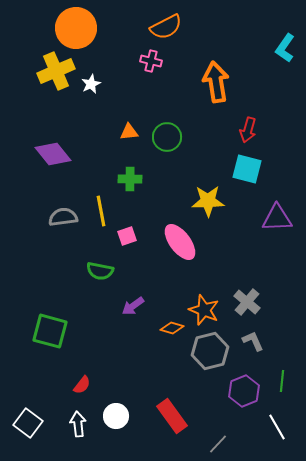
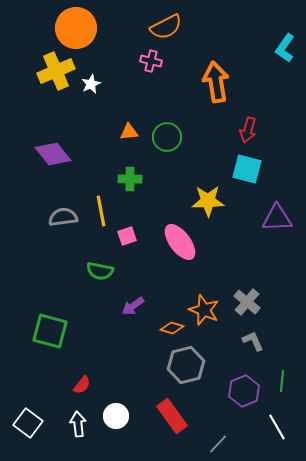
gray hexagon: moved 24 px left, 14 px down
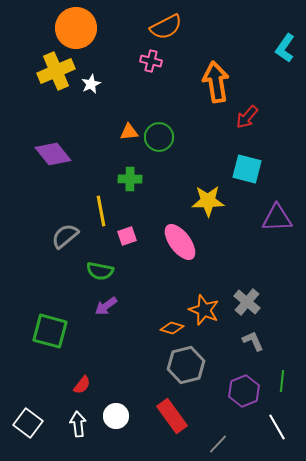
red arrow: moved 1 px left, 13 px up; rotated 25 degrees clockwise
green circle: moved 8 px left
gray semicircle: moved 2 px right, 19 px down; rotated 32 degrees counterclockwise
purple arrow: moved 27 px left
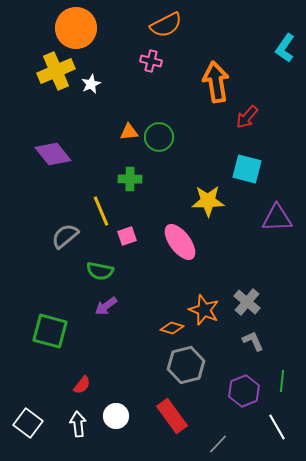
orange semicircle: moved 2 px up
yellow line: rotated 12 degrees counterclockwise
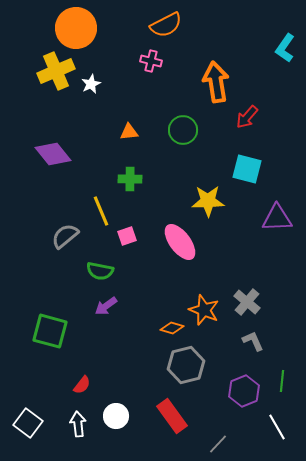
green circle: moved 24 px right, 7 px up
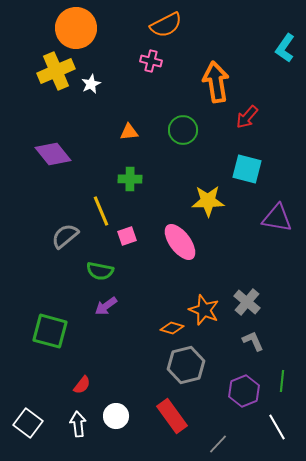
purple triangle: rotated 12 degrees clockwise
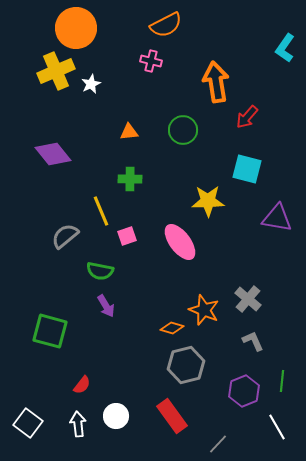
gray cross: moved 1 px right, 3 px up
purple arrow: rotated 85 degrees counterclockwise
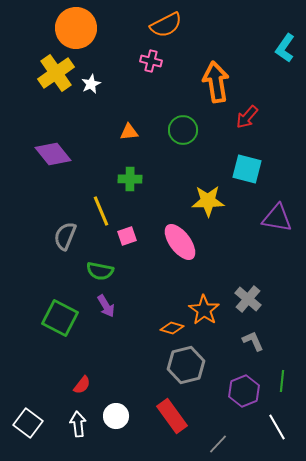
yellow cross: moved 2 px down; rotated 12 degrees counterclockwise
gray semicircle: rotated 28 degrees counterclockwise
orange star: rotated 12 degrees clockwise
green square: moved 10 px right, 13 px up; rotated 12 degrees clockwise
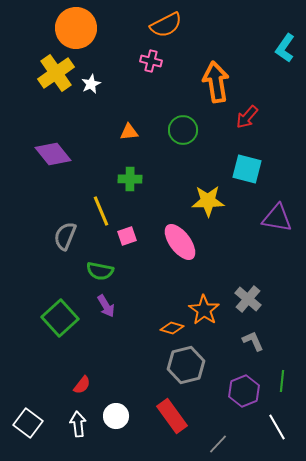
green square: rotated 21 degrees clockwise
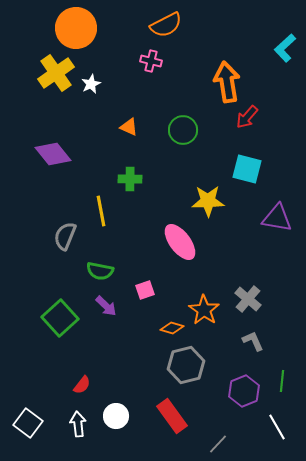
cyan L-shape: rotated 12 degrees clockwise
orange arrow: moved 11 px right
orange triangle: moved 5 px up; rotated 30 degrees clockwise
yellow line: rotated 12 degrees clockwise
pink square: moved 18 px right, 54 px down
purple arrow: rotated 15 degrees counterclockwise
